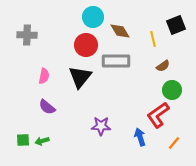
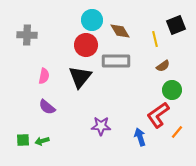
cyan circle: moved 1 px left, 3 px down
yellow line: moved 2 px right
orange line: moved 3 px right, 11 px up
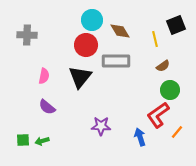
green circle: moved 2 px left
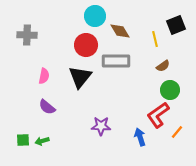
cyan circle: moved 3 px right, 4 px up
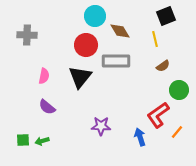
black square: moved 10 px left, 9 px up
green circle: moved 9 px right
